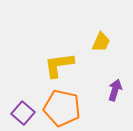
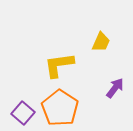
purple arrow: moved 2 px up; rotated 20 degrees clockwise
orange pentagon: moved 2 px left; rotated 21 degrees clockwise
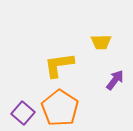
yellow trapezoid: rotated 65 degrees clockwise
purple arrow: moved 8 px up
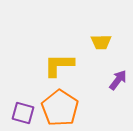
yellow L-shape: rotated 8 degrees clockwise
purple arrow: moved 3 px right
purple square: rotated 25 degrees counterclockwise
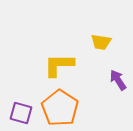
yellow trapezoid: rotated 10 degrees clockwise
purple arrow: rotated 70 degrees counterclockwise
purple square: moved 2 px left
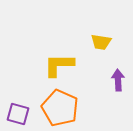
purple arrow: rotated 30 degrees clockwise
orange pentagon: rotated 9 degrees counterclockwise
purple square: moved 3 px left, 1 px down
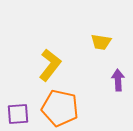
yellow L-shape: moved 9 px left; rotated 128 degrees clockwise
orange pentagon: rotated 12 degrees counterclockwise
purple square: rotated 20 degrees counterclockwise
